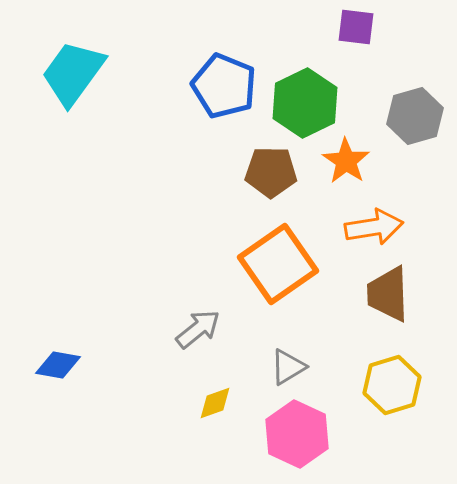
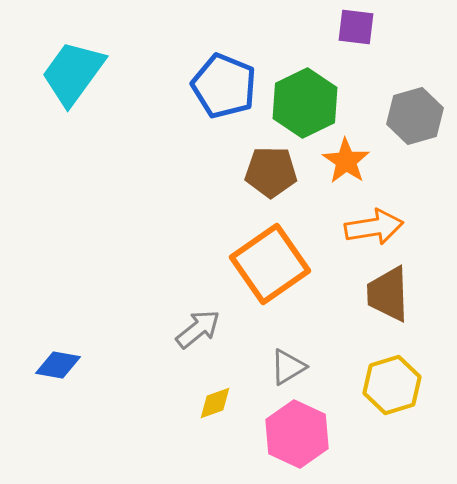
orange square: moved 8 px left
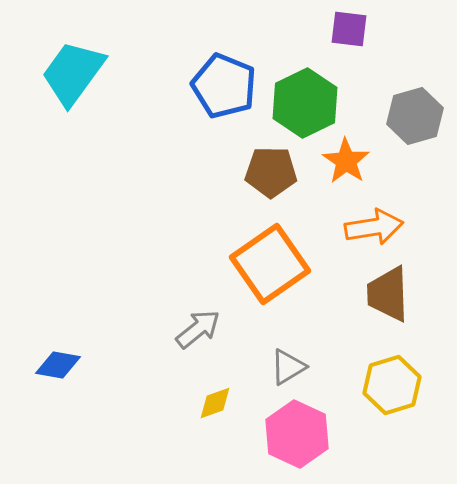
purple square: moved 7 px left, 2 px down
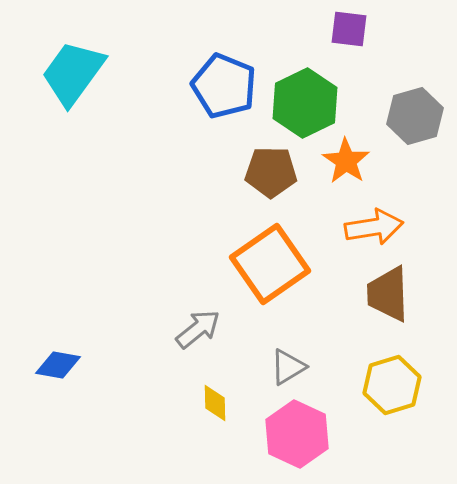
yellow diamond: rotated 72 degrees counterclockwise
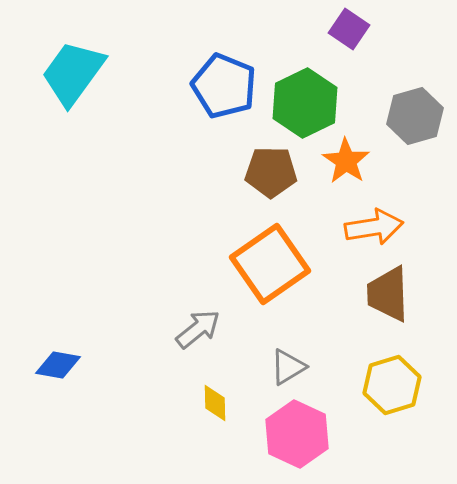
purple square: rotated 27 degrees clockwise
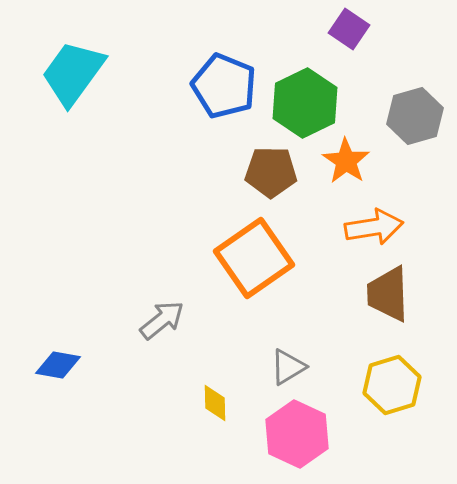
orange square: moved 16 px left, 6 px up
gray arrow: moved 36 px left, 9 px up
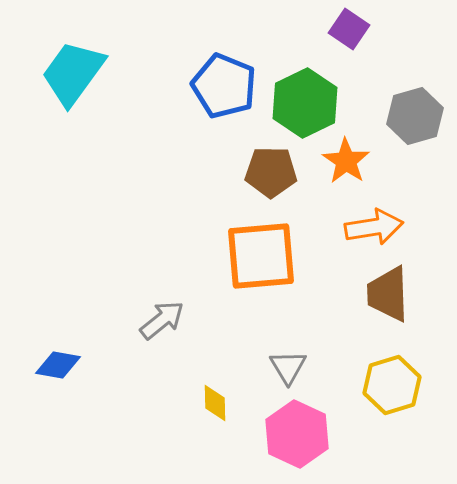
orange square: moved 7 px right, 2 px up; rotated 30 degrees clockwise
gray triangle: rotated 30 degrees counterclockwise
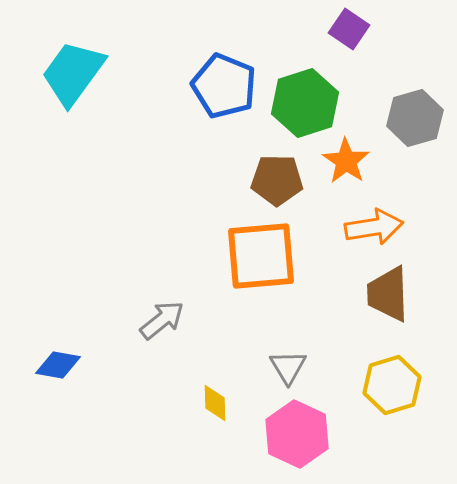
green hexagon: rotated 8 degrees clockwise
gray hexagon: moved 2 px down
brown pentagon: moved 6 px right, 8 px down
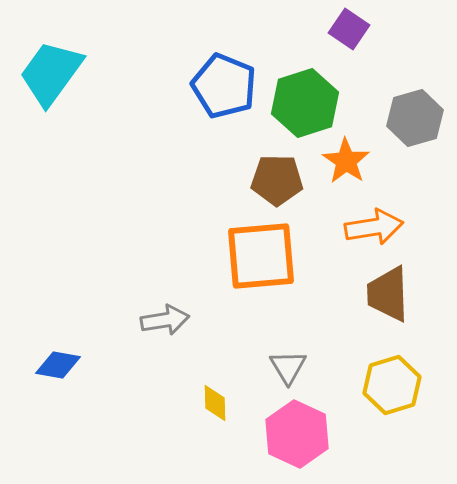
cyan trapezoid: moved 22 px left
gray arrow: moved 3 px right; rotated 30 degrees clockwise
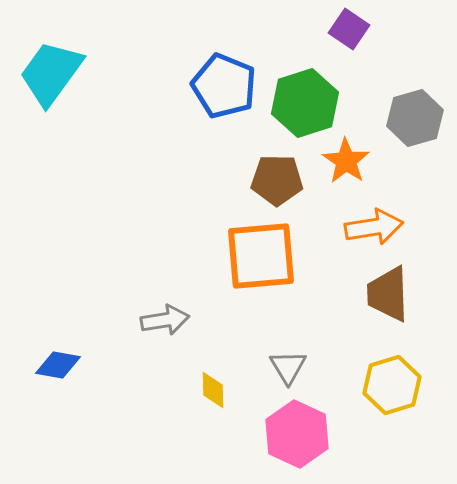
yellow diamond: moved 2 px left, 13 px up
